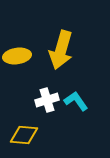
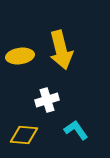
yellow arrow: rotated 30 degrees counterclockwise
yellow ellipse: moved 3 px right
cyan L-shape: moved 29 px down
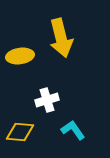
yellow arrow: moved 12 px up
cyan L-shape: moved 3 px left
yellow diamond: moved 4 px left, 3 px up
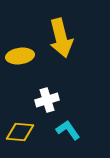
cyan L-shape: moved 5 px left
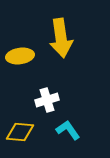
yellow arrow: rotated 6 degrees clockwise
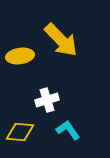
yellow arrow: moved 2 px down; rotated 36 degrees counterclockwise
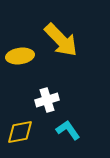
yellow diamond: rotated 16 degrees counterclockwise
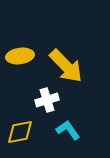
yellow arrow: moved 5 px right, 26 px down
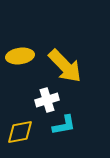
yellow arrow: moved 1 px left
cyan L-shape: moved 4 px left, 5 px up; rotated 115 degrees clockwise
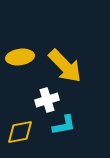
yellow ellipse: moved 1 px down
